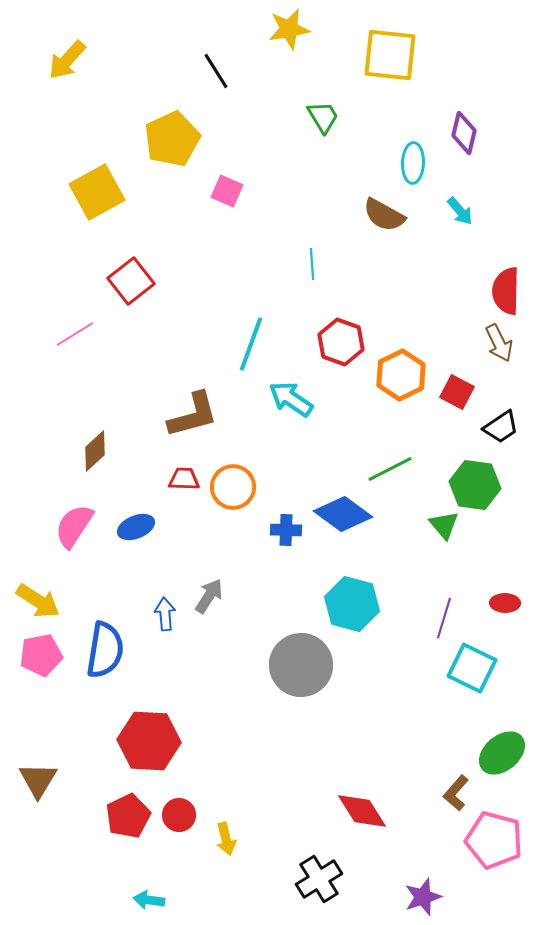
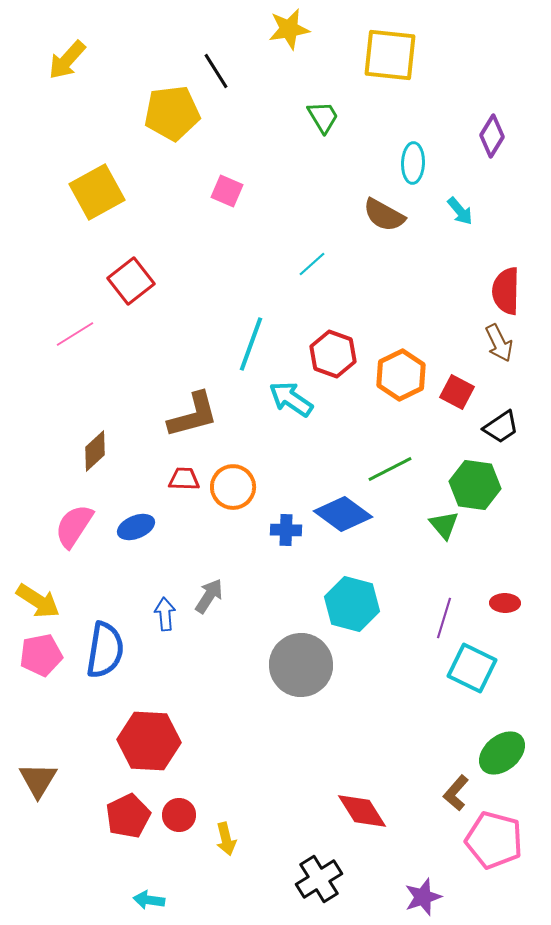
purple diamond at (464, 133): moved 28 px right, 3 px down; rotated 18 degrees clockwise
yellow pentagon at (172, 139): moved 26 px up; rotated 18 degrees clockwise
cyan line at (312, 264): rotated 52 degrees clockwise
red hexagon at (341, 342): moved 8 px left, 12 px down
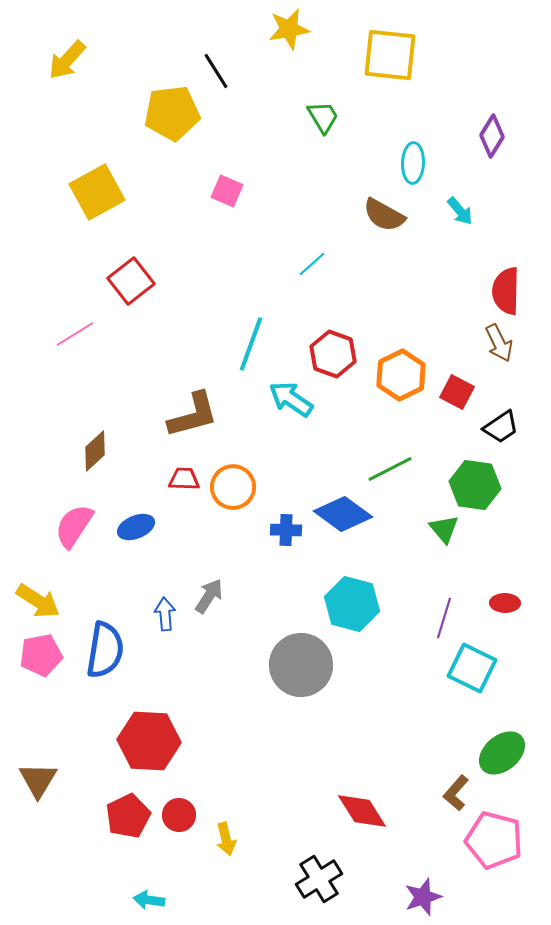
green triangle at (444, 525): moved 4 px down
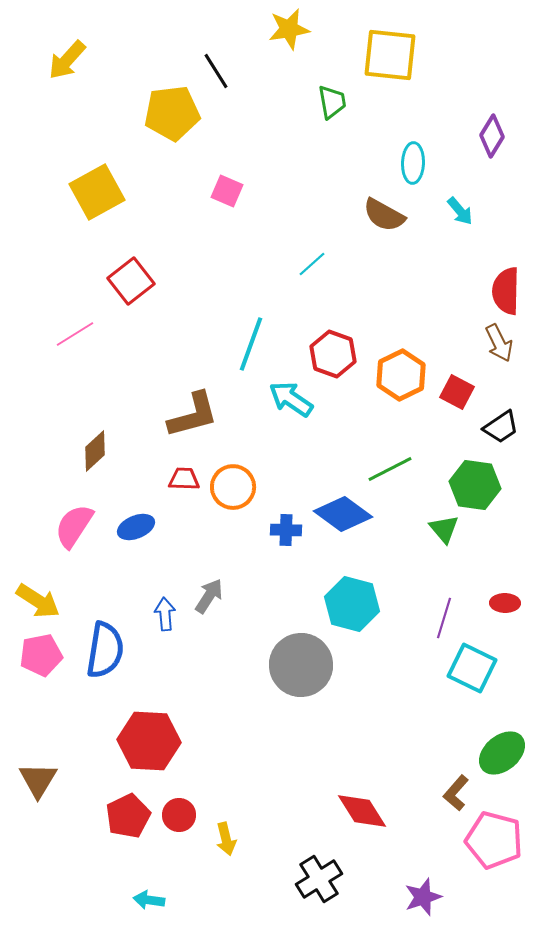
green trapezoid at (323, 117): moved 9 px right, 15 px up; rotated 21 degrees clockwise
